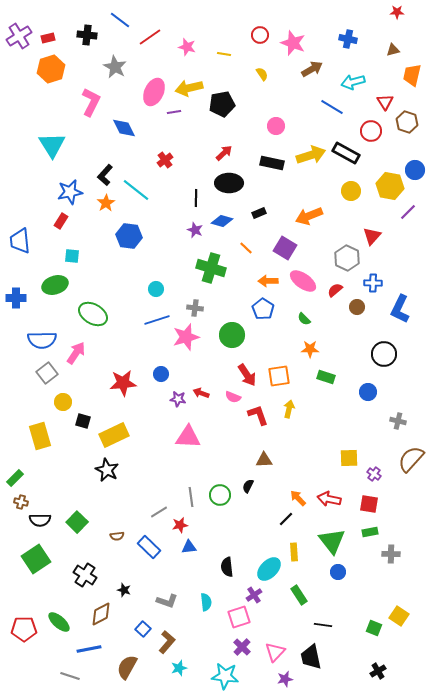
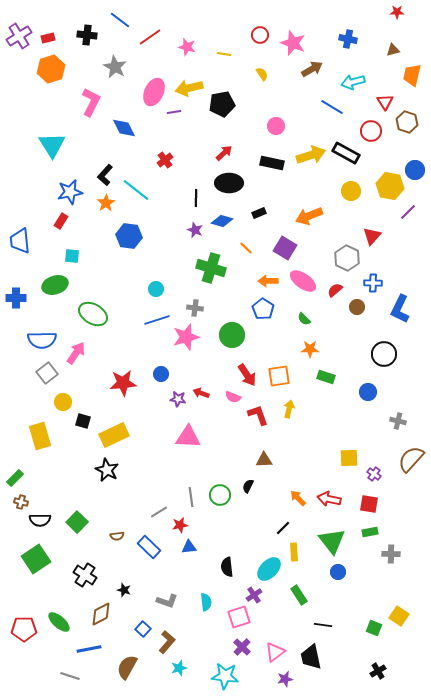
black line at (286, 519): moved 3 px left, 9 px down
pink triangle at (275, 652): rotated 10 degrees clockwise
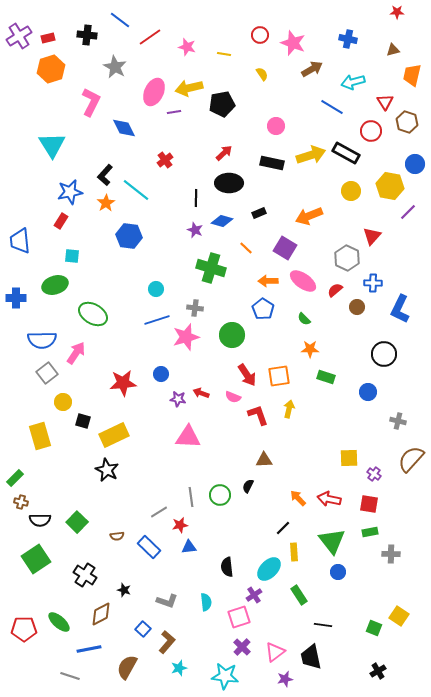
blue circle at (415, 170): moved 6 px up
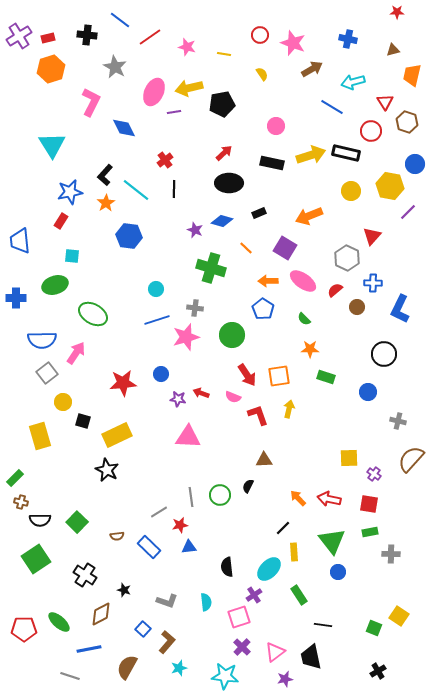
black rectangle at (346, 153): rotated 16 degrees counterclockwise
black line at (196, 198): moved 22 px left, 9 px up
yellow rectangle at (114, 435): moved 3 px right
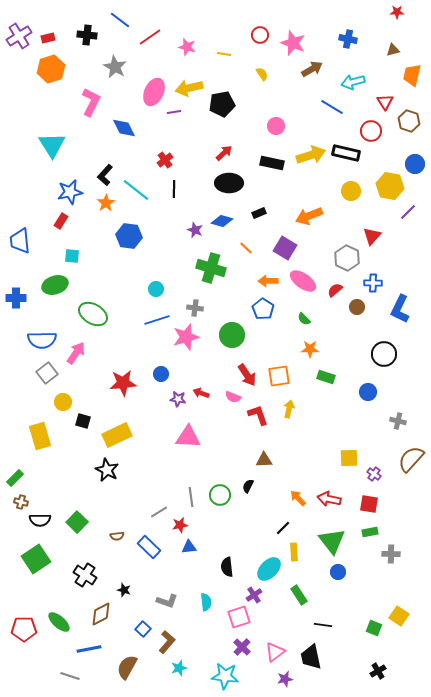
brown hexagon at (407, 122): moved 2 px right, 1 px up
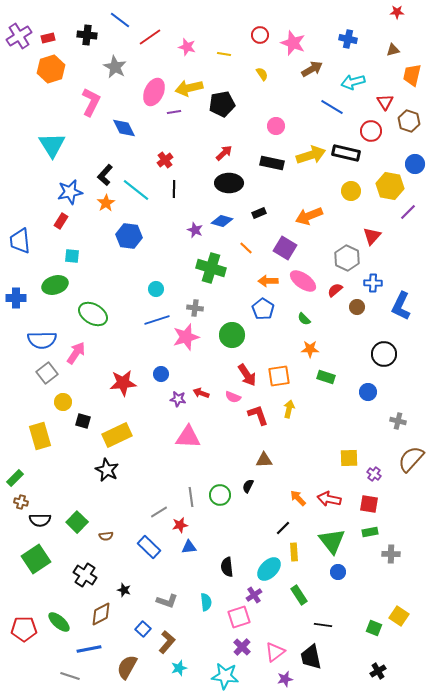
blue L-shape at (400, 309): moved 1 px right, 3 px up
brown semicircle at (117, 536): moved 11 px left
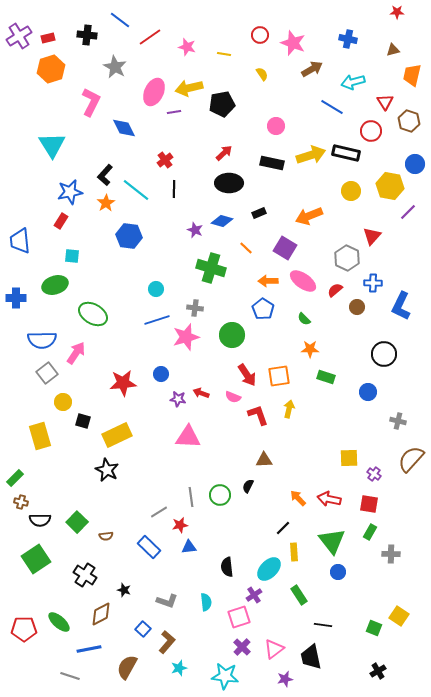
green rectangle at (370, 532): rotated 49 degrees counterclockwise
pink triangle at (275, 652): moved 1 px left, 3 px up
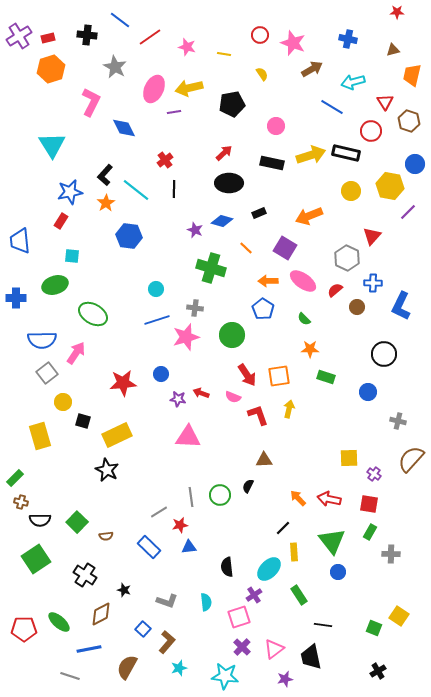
pink ellipse at (154, 92): moved 3 px up
black pentagon at (222, 104): moved 10 px right
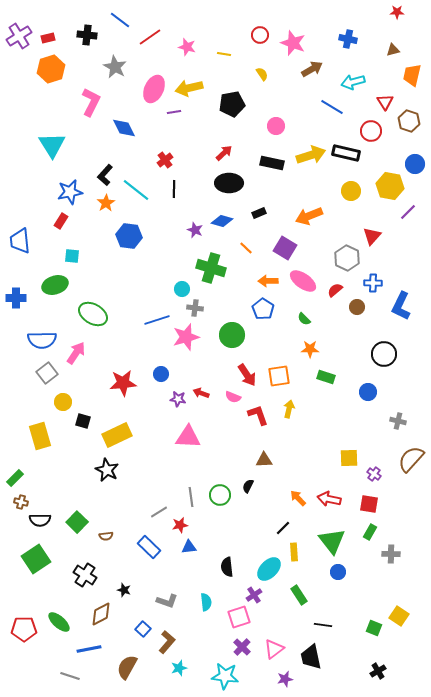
cyan circle at (156, 289): moved 26 px right
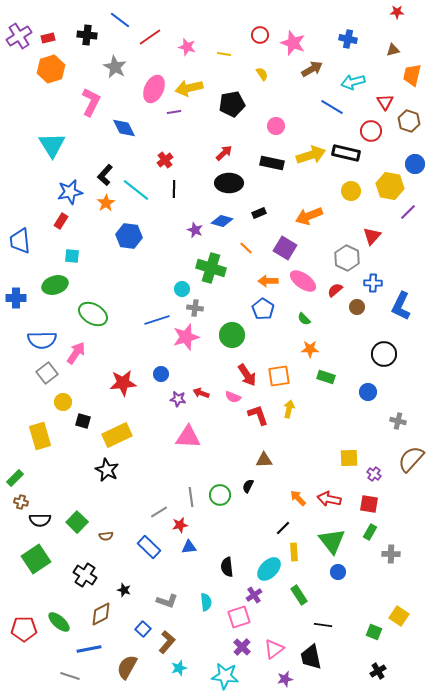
green square at (374, 628): moved 4 px down
